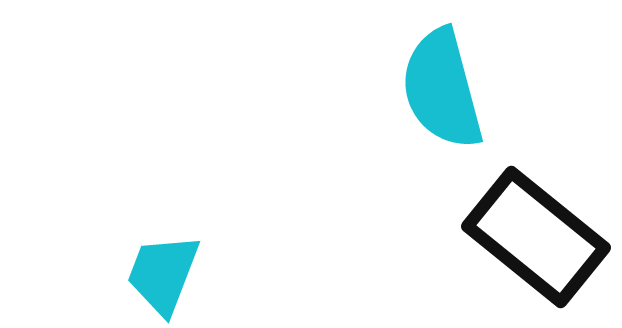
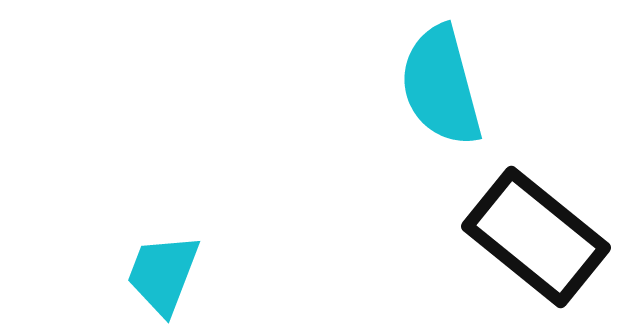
cyan semicircle: moved 1 px left, 3 px up
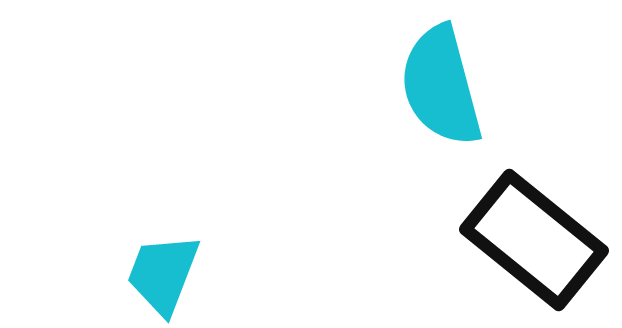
black rectangle: moved 2 px left, 3 px down
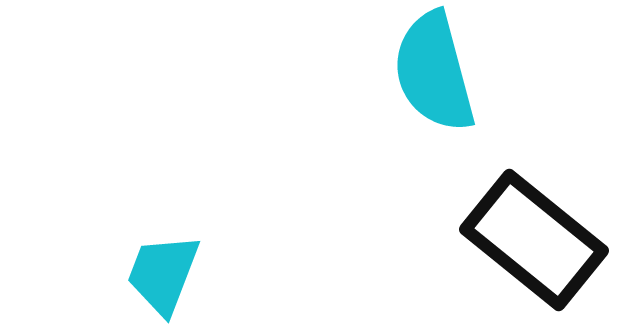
cyan semicircle: moved 7 px left, 14 px up
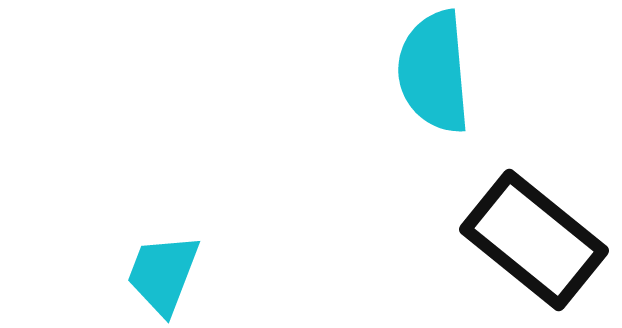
cyan semicircle: rotated 10 degrees clockwise
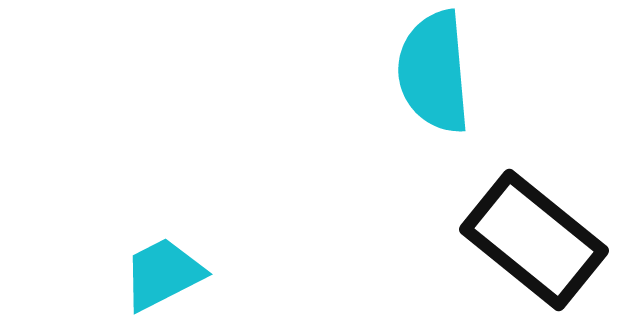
cyan trapezoid: rotated 42 degrees clockwise
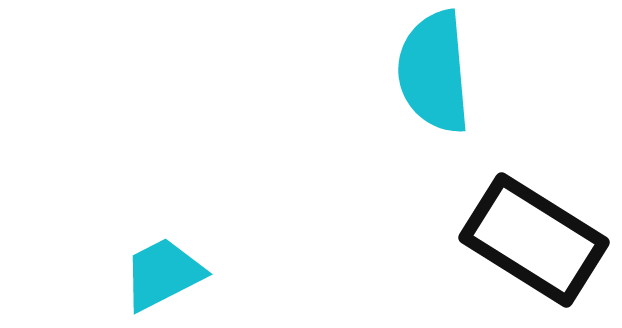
black rectangle: rotated 7 degrees counterclockwise
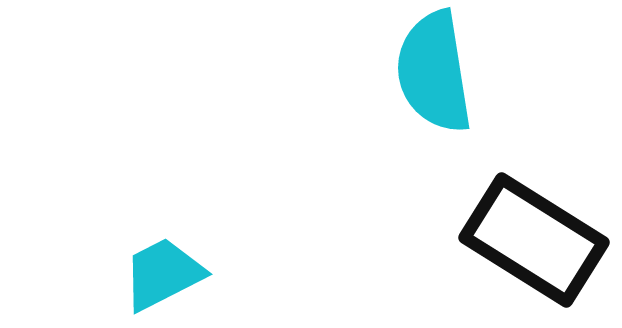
cyan semicircle: rotated 4 degrees counterclockwise
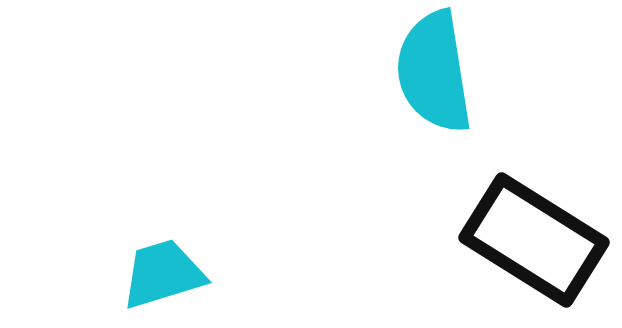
cyan trapezoid: rotated 10 degrees clockwise
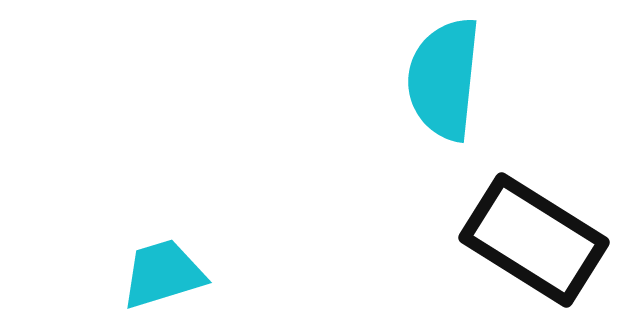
cyan semicircle: moved 10 px right, 7 px down; rotated 15 degrees clockwise
